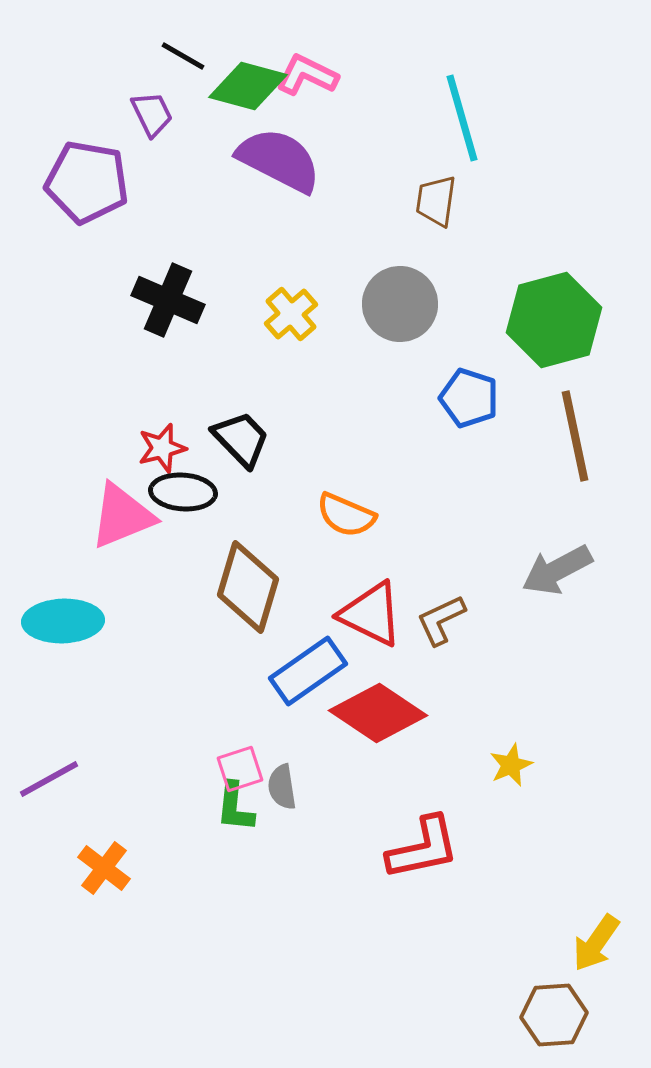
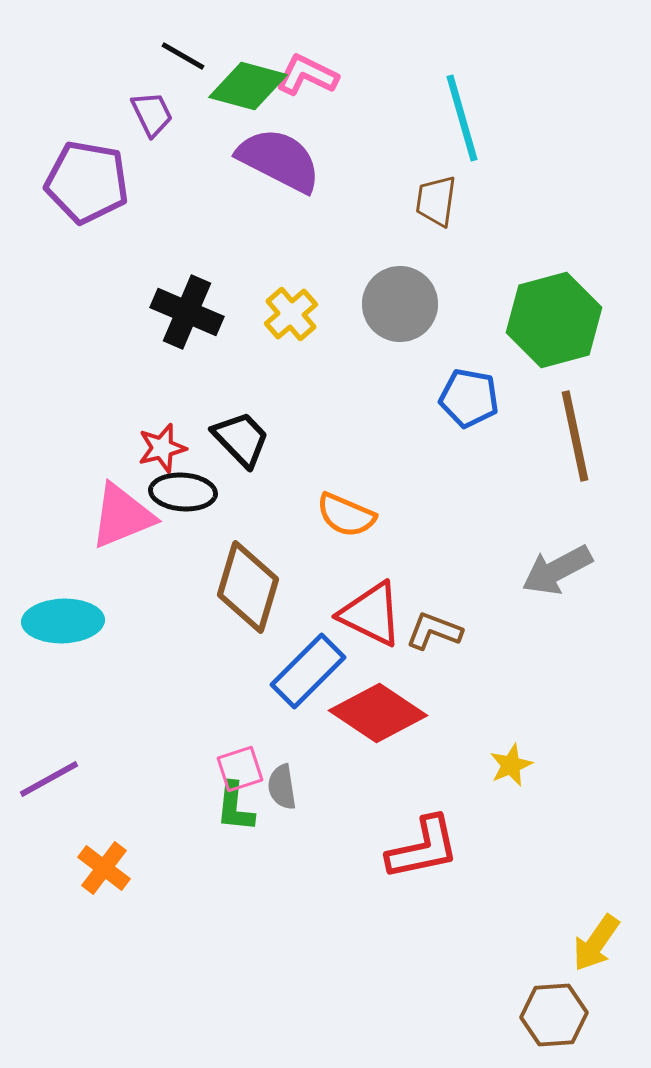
black cross: moved 19 px right, 12 px down
blue pentagon: rotated 8 degrees counterclockwise
brown L-shape: moved 7 px left, 11 px down; rotated 46 degrees clockwise
blue rectangle: rotated 10 degrees counterclockwise
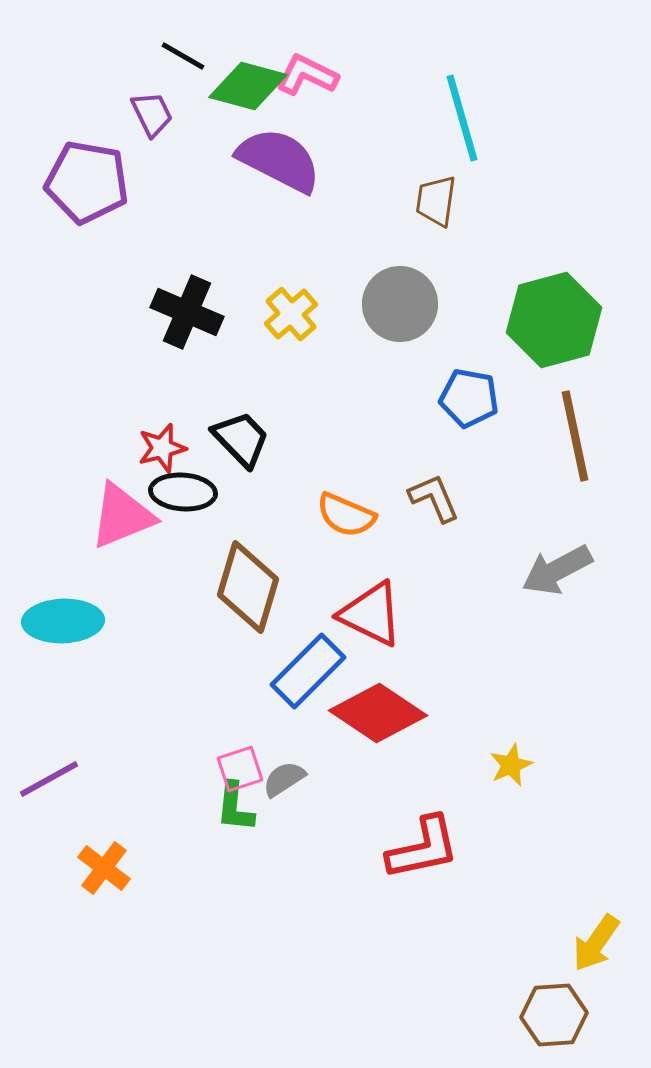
brown L-shape: moved 133 px up; rotated 46 degrees clockwise
gray semicircle: moved 2 px right, 8 px up; rotated 66 degrees clockwise
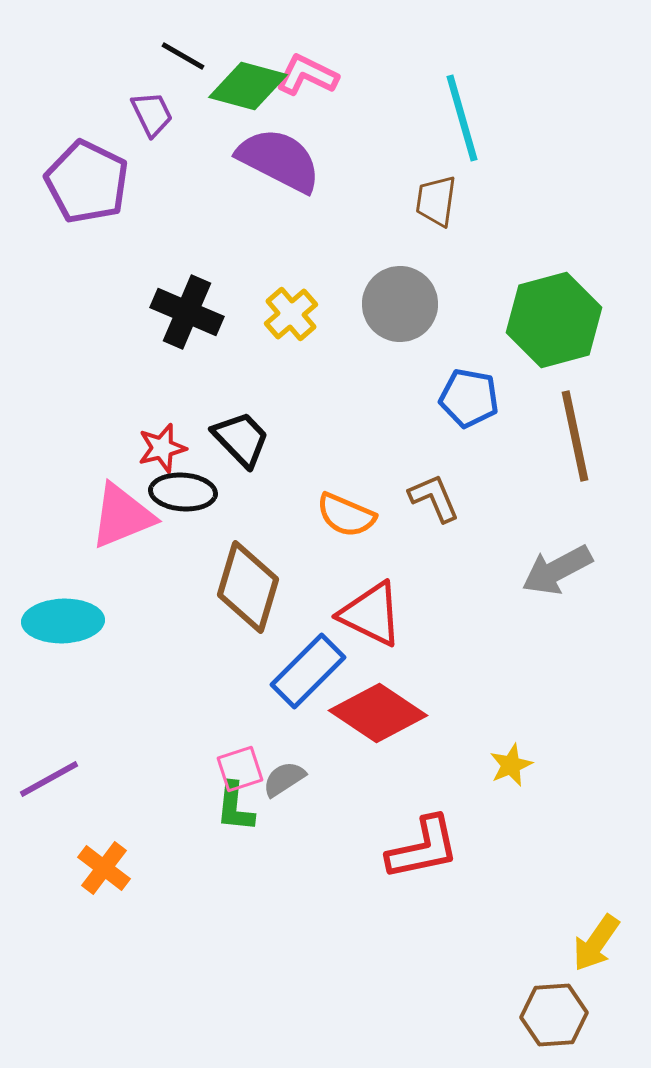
purple pentagon: rotated 16 degrees clockwise
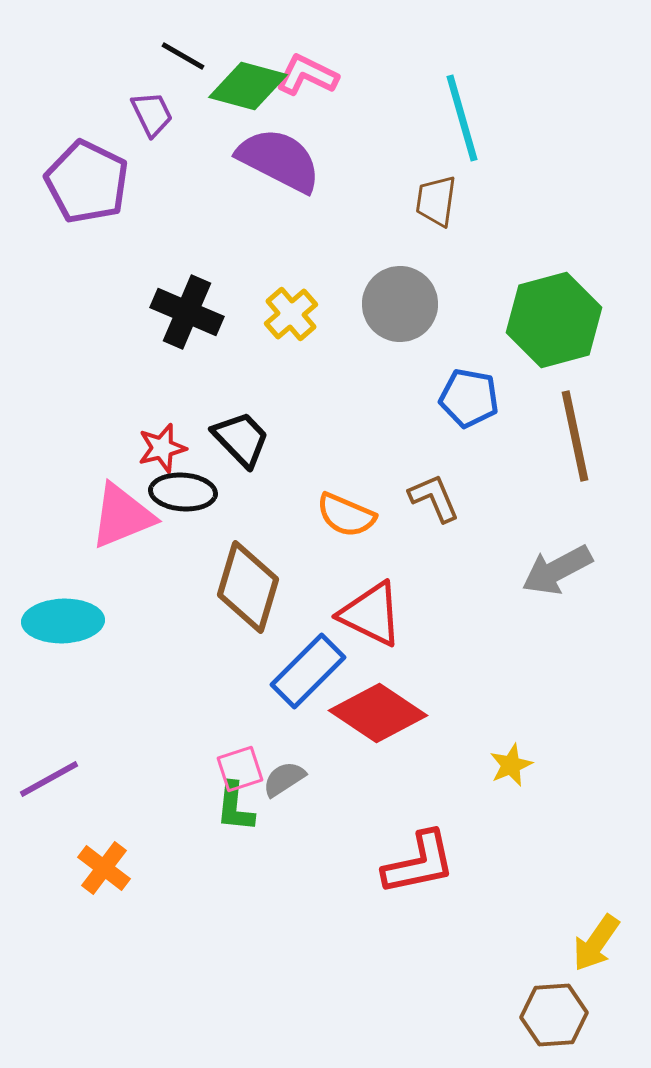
red L-shape: moved 4 px left, 15 px down
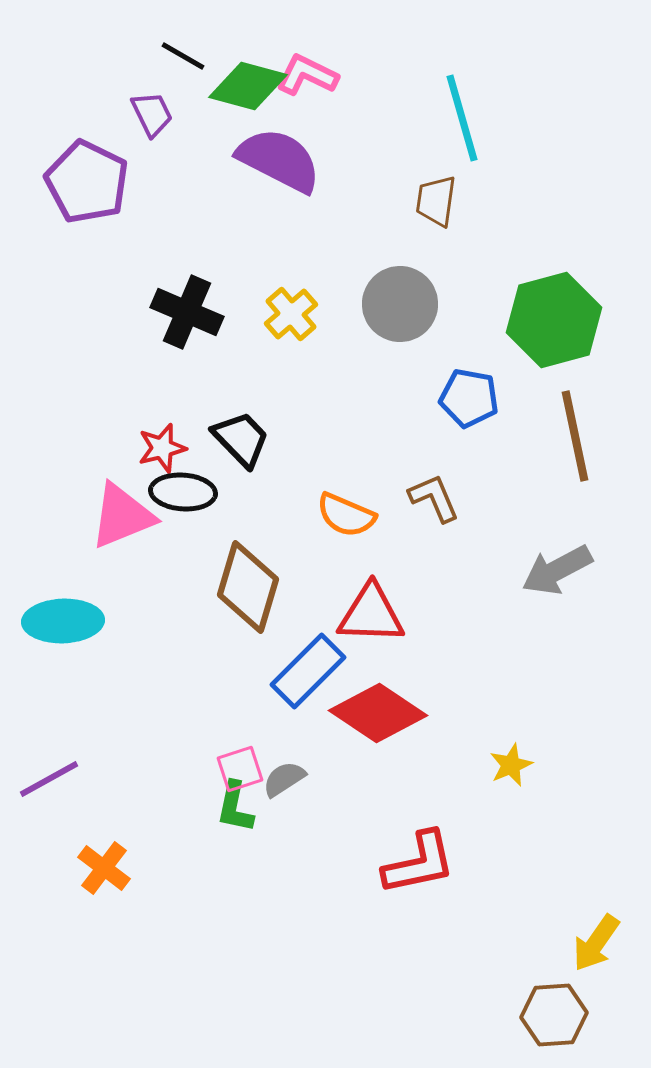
red triangle: rotated 24 degrees counterclockwise
green L-shape: rotated 6 degrees clockwise
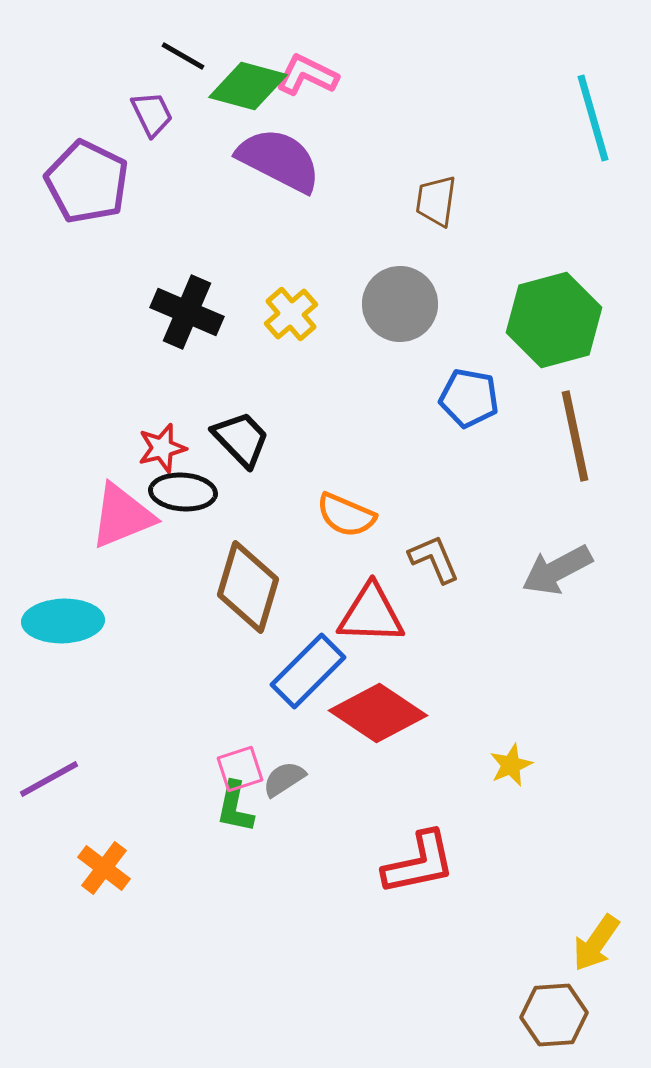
cyan line: moved 131 px right
brown L-shape: moved 61 px down
